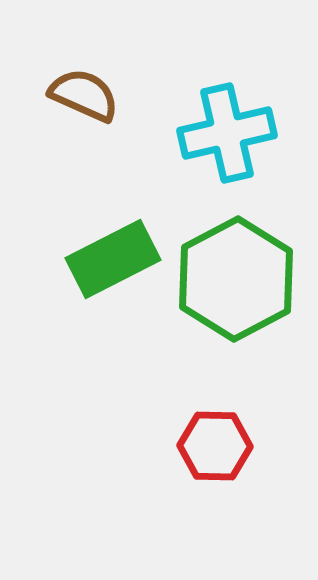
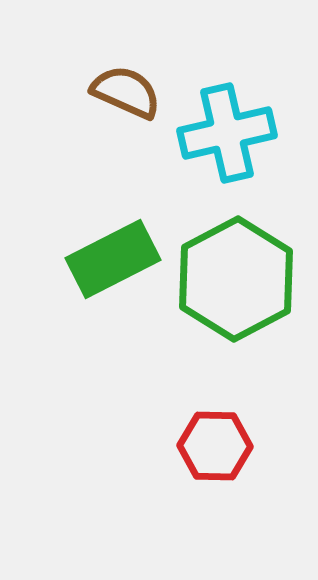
brown semicircle: moved 42 px right, 3 px up
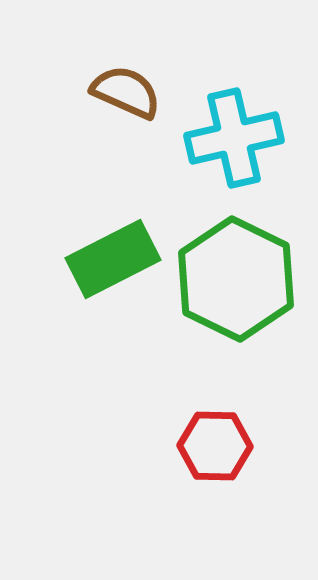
cyan cross: moved 7 px right, 5 px down
green hexagon: rotated 6 degrees counterclockwise
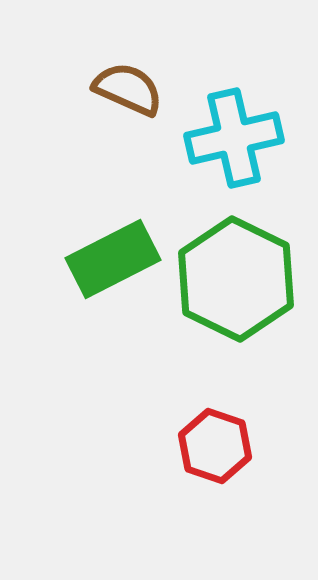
brown semicircle: moved 2 px right, 3 px up
red hexagon: rotated 18 degrees clockwise
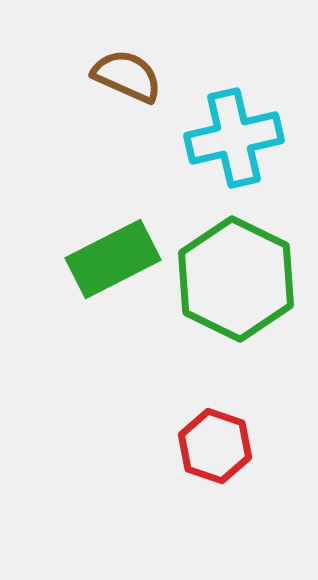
brown semicircle: moved 1 px left, 13 px up
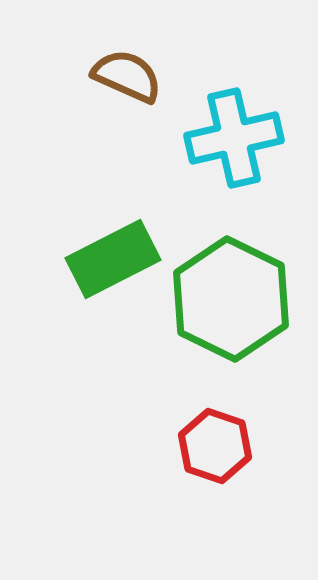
green hexagon: moved 5 px left, 20 px down
